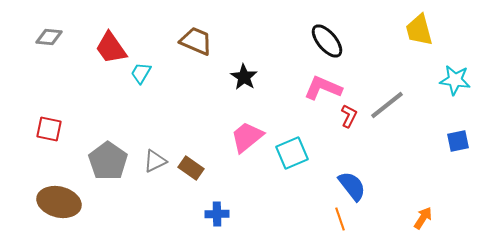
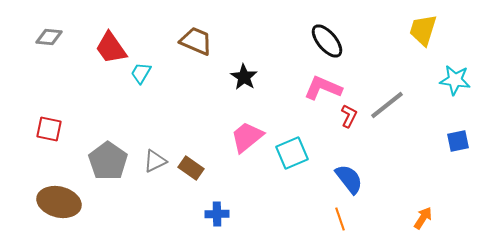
yellow trapezoid: moved 4 px right; rotated 32 degrees clockwise
blue semicircle: moved 3 px left, 7 px up
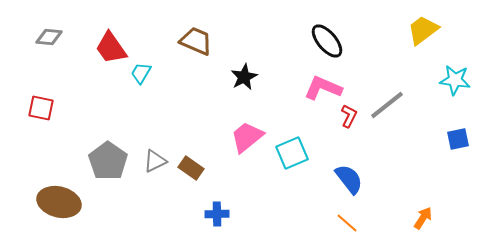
yellow trapezoid: rotated 36 degrees clockwise
black star: rotated 12 degrees clockwise
red square: moved 8 px left, 21 px up
blue square: moved 2 px up
orange line: moved 7 px right, 4 px down; rotated 30 degrees counterclockwise
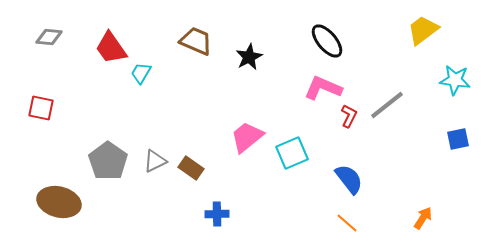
black star: moved 5 px right, 20 px up
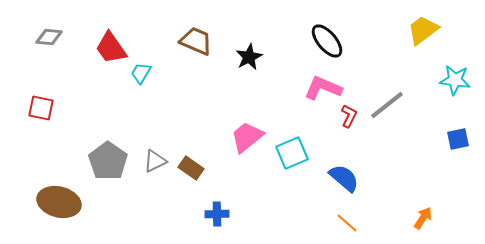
blue semicircle: moved 5 px left, 1 px up; rotated 12 degrees counterclockwise
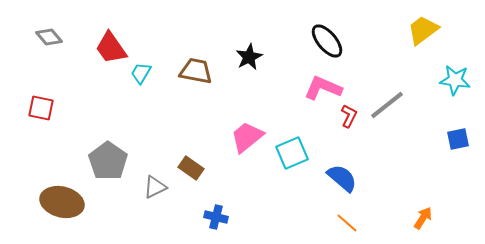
gray diamond: rotated 44 degrees clockwise
brown trapezoid: moved 30 px down; rotated 12 degrees counterclockwise
gray triangle: moved 26 px down
blue semicircle: moved 2 px left
brown ellipse: moved 3 px right
blue cross: moved 1 px left, 3 px down; rotated 15 degrees clockwise
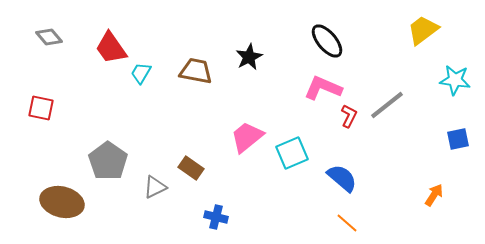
orange arrow: moved 11 px right, 23 px up
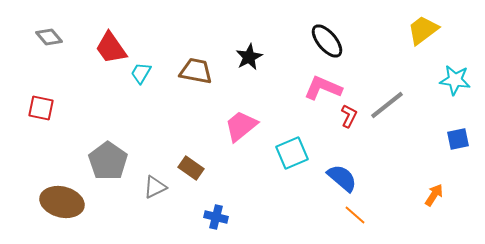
pink trapezoid: moved 6 px left, 11 px up
orange line: moved 8 px right, 8 px up
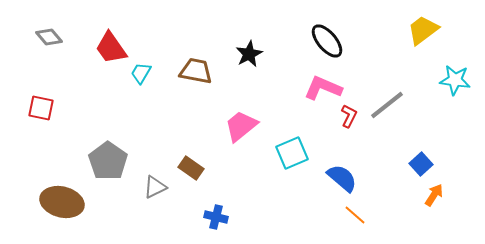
black star: moved 3 px up
blue square: moved 37 px left, 25 px down; rotated 30 degrees counterclockwise
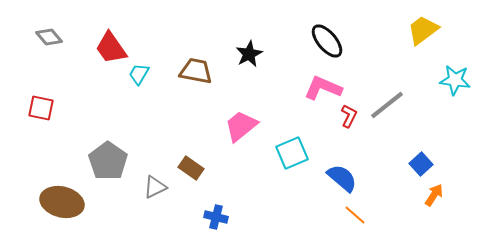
cyan trapezoid: moved 2 px left, 1 px down
